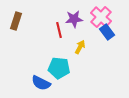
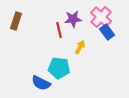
purple star: moved 1 px left
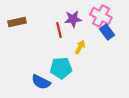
pink cross: moved 1 px up; rotated 15 degrees counterclockwise
brown rectangle: moved 1 px right, 1 px down; rotated 60 degrees clockwise
cyan pentagon: moved 2 px right; rotated 10 degrees counterclockwise
blue semicircle: moved 1 px up
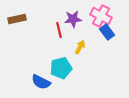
brown rectangle: moved 3 px up
cyan pentagon: rotated 10 degrees counterclockwise
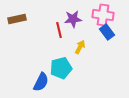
pink cross: moved 2 px right, 1 px up; rotated 20 degrees counterclockwise
blue semicircle: rotated 90 degrees counterclockwise
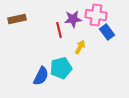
pink cross: moved 7 px left
blue semicircle: moved 6 px up
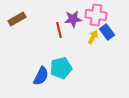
brown rectangle: rotated 18 degrees counterclockwise
yellow arrow: moved 13 px right, 10 px up
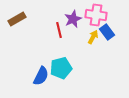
purple star: rotated 18 degrees counterclockwise
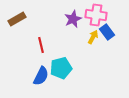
red line: moved 18 px left, 15 px down
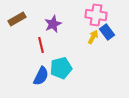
purple star: moved 20 px left, 5 px down
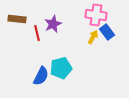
brown rectangle: rotated 36 degrees clockwise
red line: moved 4 px left, 12 px up
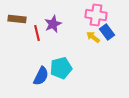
yellow arrow: rotated 80 degrees counterclockwise
